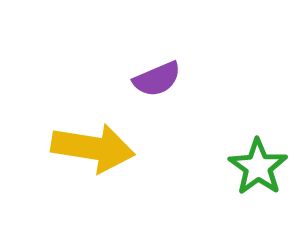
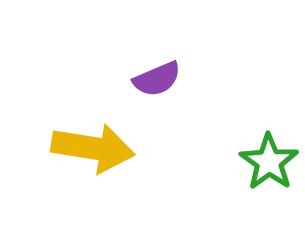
green star: moved 11 px right, 5 px up
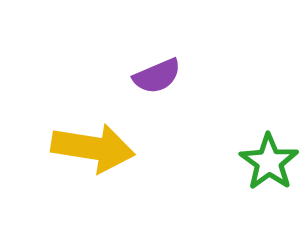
purple semicircle: moved 3 px up
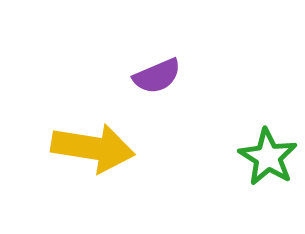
green star: moved 1 px left, 5 px up; rotated 4 degrees counterclockwise
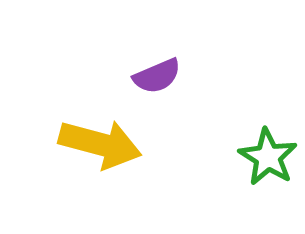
yellow arrow: moved 7 px right, 4 px up; rotated 6 degrees clockwise
